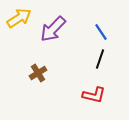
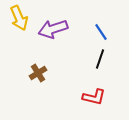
yellow arrow: rotated 100 degrees clockwise
purple arrow: rotated 28 degrees clockwise
red L-shape: moved 2 px down
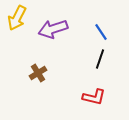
yellow arrow: moved 2 px left; rotated 50 degrees clockwise
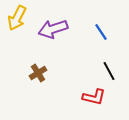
black line: moved 9 px right, 12 px down; rotated 48 degrees counterclockwise
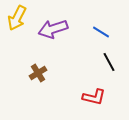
blue line: rotated 24 degrees counterclockwise
black line: moved 9 px up
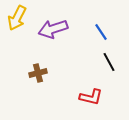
blue line: rotated 24 degrees clockwise
brown cross: rotated 18 degrees clockwise
red L-shape: moved 3 px left
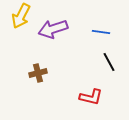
yellow arrow: moved 4 px right, 2 px up
blue line: rotated 48 degrees counterclockwise
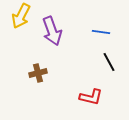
purple arrow: moved 1 px left, 2 px down; rotated 92 degrees counterclockwise
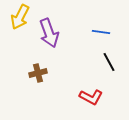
yellow arrow: moved 1 px left, 1 px down
purple arrow: moved 3 px left, 2 px down
red L-shape: rotated 15 degrees clockwise
